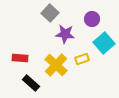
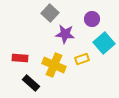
yellow cross: moved 2 px left; rotated 20 degrees counterclockwise
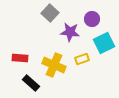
purple star: moved 5 px right, 2 px up
cyan square: rotated 15 degrees clockwise
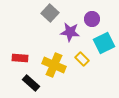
yellow rectangle: rotated 64 degrees clockwise
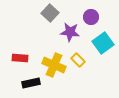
purple circle: moved 1 px left, 2 px up
cyan square: moved 1 px left; rotated 10 degrees counterclockwise
yellow rectangle: moved 4 px left, 1 px down
black rectangle: rotated 54 degrees counterclockwise
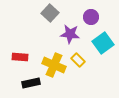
purple star: moved 2 px down
red rectangle: moved 1 px up
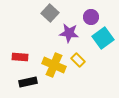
purple star: moved 1 px left, 1 px up
cyan square: moved 5 px up
black rectangle: moved 3 px left, 1 px up
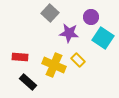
cyan square: rotated 20 degrees counterclockwise
black rectangle: rotated 54 degrees clockwise
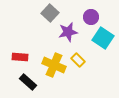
purple star: moved 1 px left, 1 px up; rotated 18 degrees counterclockwise
